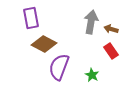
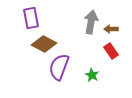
brown arrow: rotated 16 degrees counterclockwise
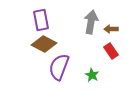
purple rectangle: moved 10 px right, 2 px down
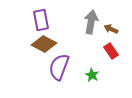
brown arrow: rotated 24 degrees clockwise
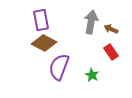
brown diamond: moved 1 px up
red rectangle: moved 1 px down
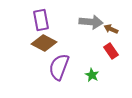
gray arrow: rotated 85 degrees clockwise
red rectangle: moved 1 px up
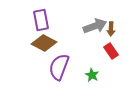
gray arrow: moved 4 px right, 4 px down; rotated 25 degrees counterclockwise
brown arrow: rotated 112 degrees counterclockwise
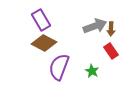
purple rectangle: rotated 20 degrees counterclockwise
green star: moved 4 px up
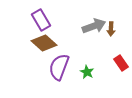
gray arrow: moved 1 px left
brown diamond: rotated 15 degrees clockwise
red rectangle: moved 10 px right, 12 px down
green star: moved 5 px left, 1 px down
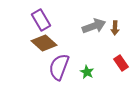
brown arrow: moved 4 px right, 1 px up
